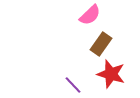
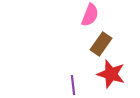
pink semicircle: rotated 25 degrees counterclockwise
purple line: rotated 36 degrees clockwise
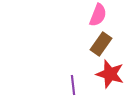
pink semicircle: moved 8 px right
red star: moved 1 px left
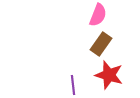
red star: moved 1 px left, 1 px down
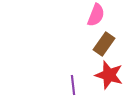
pink semicircle: moved 2 px left
brown rectangle: moved 3 px right
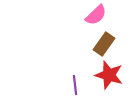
pink semicircle: rotated 25 degrees clockwise
purple line: moved 2 px right
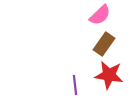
pink semicircle: moved 4 px right
red star: rotated 8 degrees counterclockwise
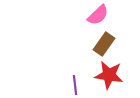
pink semicircle: moved 2 px left
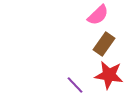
purple line: rotated 36 degrees counterclockwise
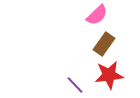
pink semicircle: moved 1 px left
red star: rotated 16 degrees counterclockwise
